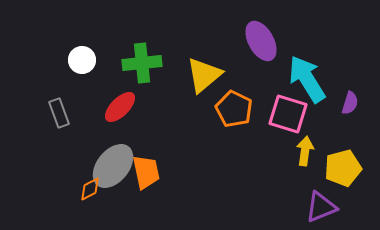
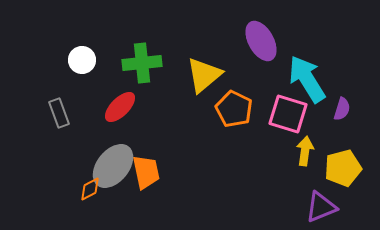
purple semicircle: moved 8 px left, 6 px down
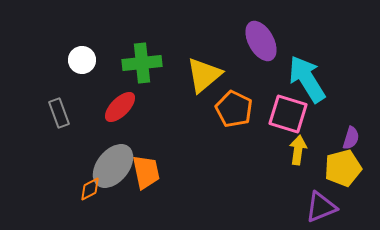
purple semicircle: moved 9 px right, 29 px down
yellow arrow: moved 7 px left, 1 px up
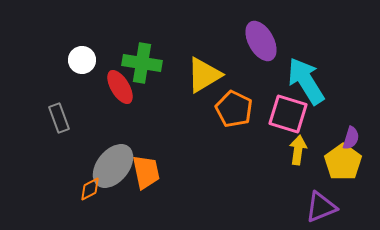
green cross: rotated 15 degrees clockwise
yellow triangle: rotated 9 degrees clockwise
cyan arrow: moved 1 px left, 2 px down
red ellipse: moved 20 px up; rotated 76 degrees counterclockwise
gray rectangle: moved 5 px down
yellow pentagon: moved 6 px up; rotated 21 degrees counterclockwise
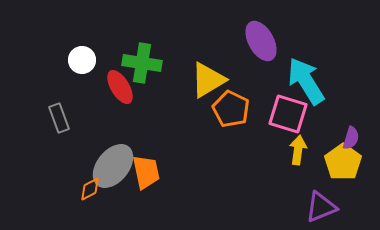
yellow triangle: moved 4 px right, 5 px down
orange pentagon: moved 3 px left
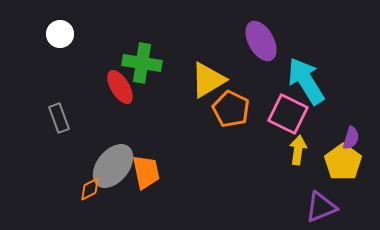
white circle: moved 22 px left, 26 px up
pink square: rotated 9 degrees clockwise
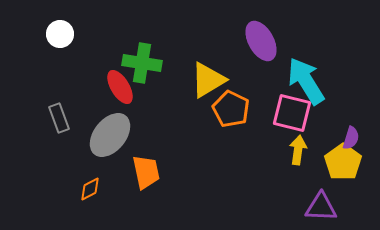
pink square: moved 4 px right, 1 px up; rotated 12 degrees counterclockwise
gray ellipse: moved 3 px left, 31 px up
purple triangle: rotated 24 degrees clockwise
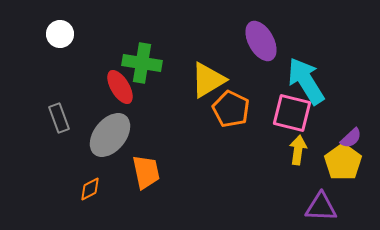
purple semicircle: rotated 30 degrees clockwise
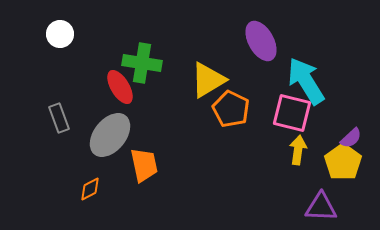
orange trapezoid: moved 2 px left, 7 px up
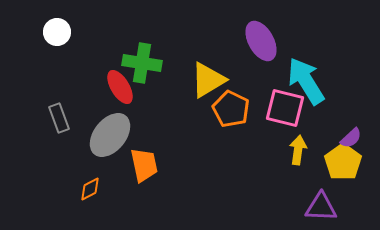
white circle: moved 3 px left, 2 px up
pink square: moved 7 px left, 5 px up
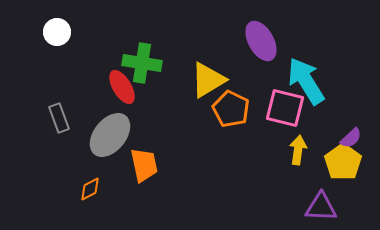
red ellipse: moved 2 px right
